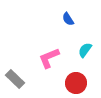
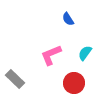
cyan semicircle: moved 3 px down
pink L-shape: moved 2 px right, 3 px up
red circle: moved 2 px left
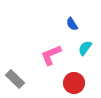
blue semicircle: moved 4 px right, 5 px down
cyan semicircle: moved 5 px up
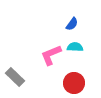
blue semicircle: rotated 112 degrees counterclockwise
cyan semicircle: moved 10 px left, 1 px up; rotated 56 degrees clockwise
gray rectangle: moved 2 px up
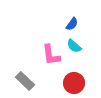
cyan semicircle: moved 1 px left, 1 px up; rotated 140 degrees counterclockwise
pink L-shape: rotated 75 degrees counterclockwise
gray rectangle: moved 10 px right, 4 px down
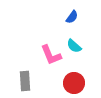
blue semicircle: moved 7 px up
pink L-shape: rotated 15 degrees counterclockwise
gray rectangle: rotated 42 degrees clockwise
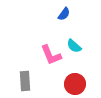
blue semicircle: moved 8 px left, 3 px up
red circle: moved 1 px right, 1 px down
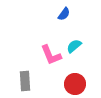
cyan semicircle: rotated 98 degrees clockwise
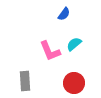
cyan semicircle: moved 2 px up
pink L-shape: moved 1 px left, 4 px up
red circle: moved 1 px left, 1 px up
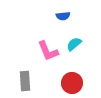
blue semicircle: moved 1 px left, 2 px down; rotated 48 degrees clockwise
pink L-shape: moved 2 px left
red circle: moved 2 px left
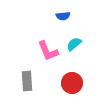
gray rectangle: moved 2 px right
